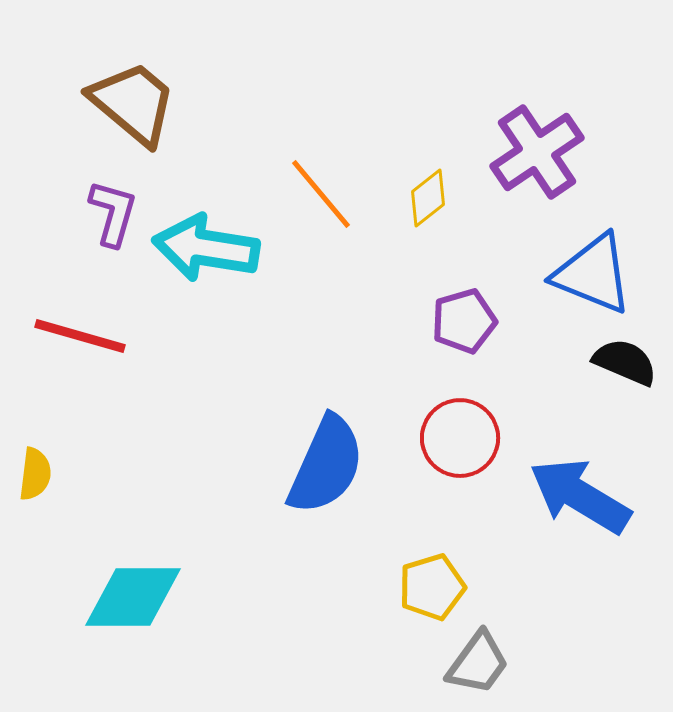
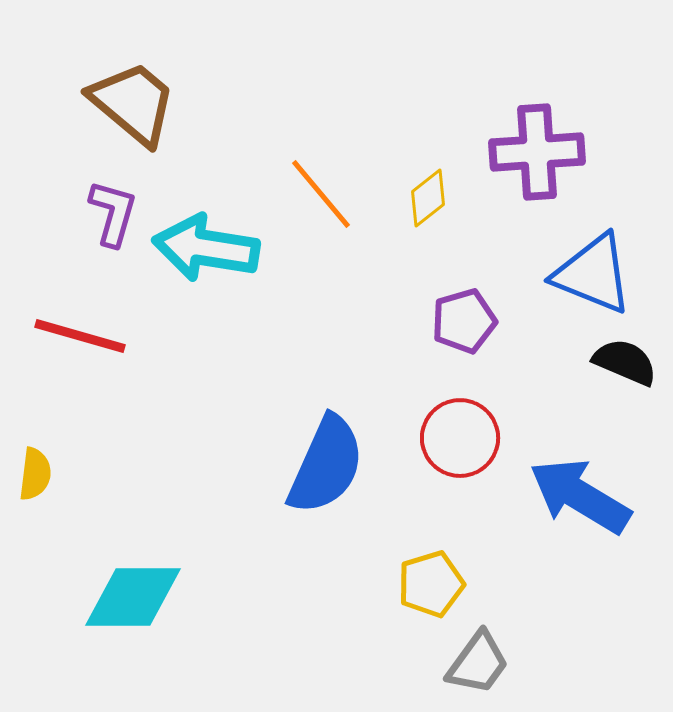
purple cross: rotated 30 degrees clockwise
yellow pentagon: moved 1 px left, 3 px up
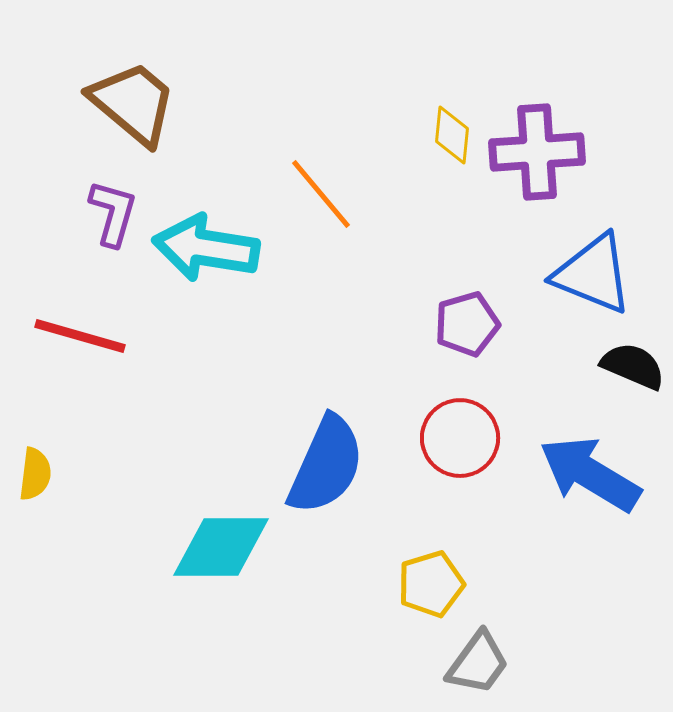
yellow diamond: moved 24 px right, 63 px up; rotated 46 degrees counterclockwise
purple pentagon: moved 3 px right, 3 px down
black semicircle: moved 8 px right, 4 px down
blue arrow: moved 10 px right, 22 px up
cyan diamond: moved 88 px right, 50 px up
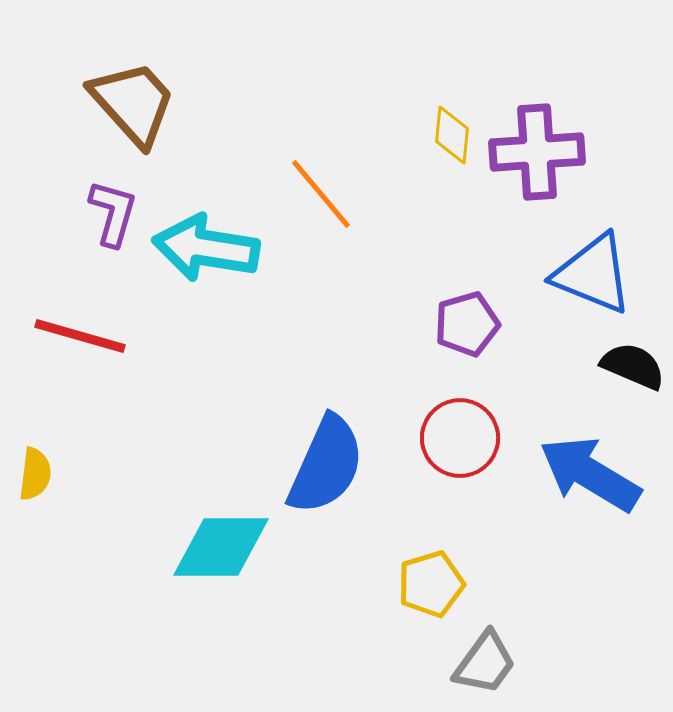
brown trapezoid: rotated 8 degrees clockwise
gray trapezoid: moved 7 px right
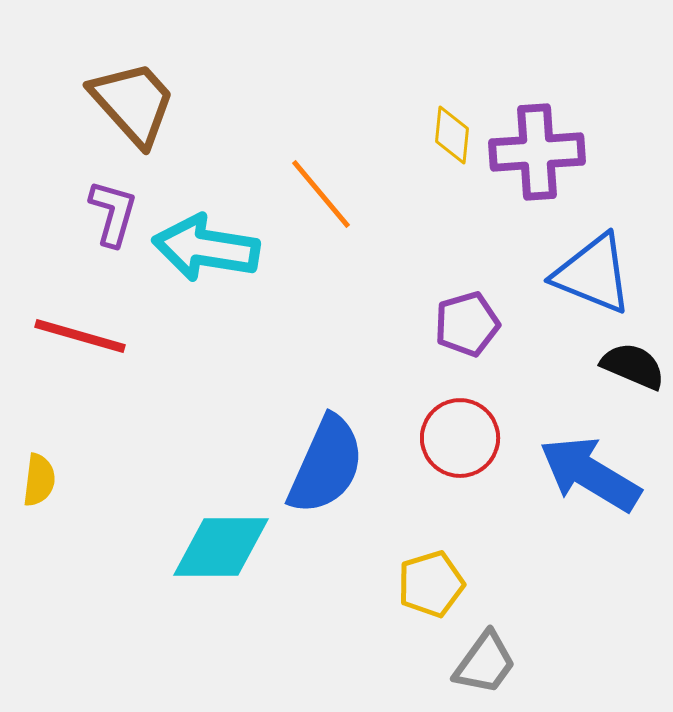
yellow semicircle: moved 4 px right, 6 px down
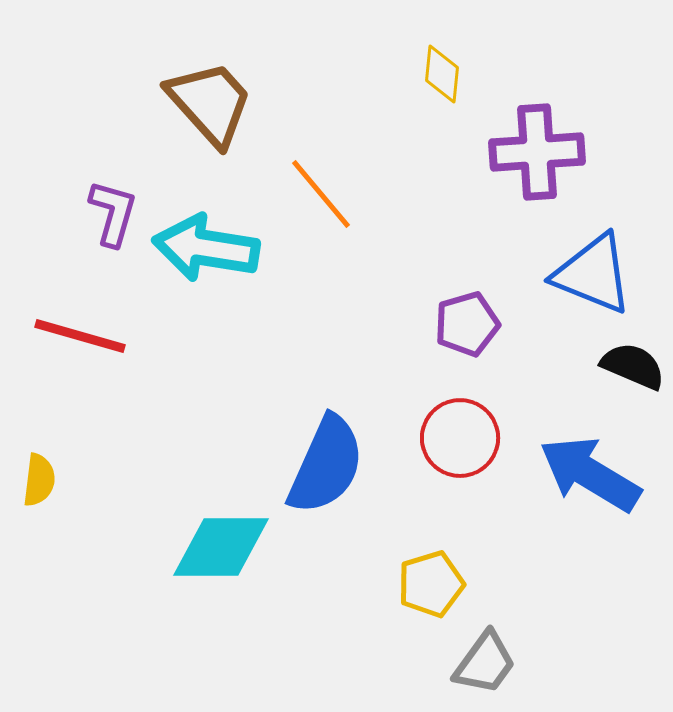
brown trapezoid: moved 77 px right
yellow diamond: moved 10 px left, 61 px up
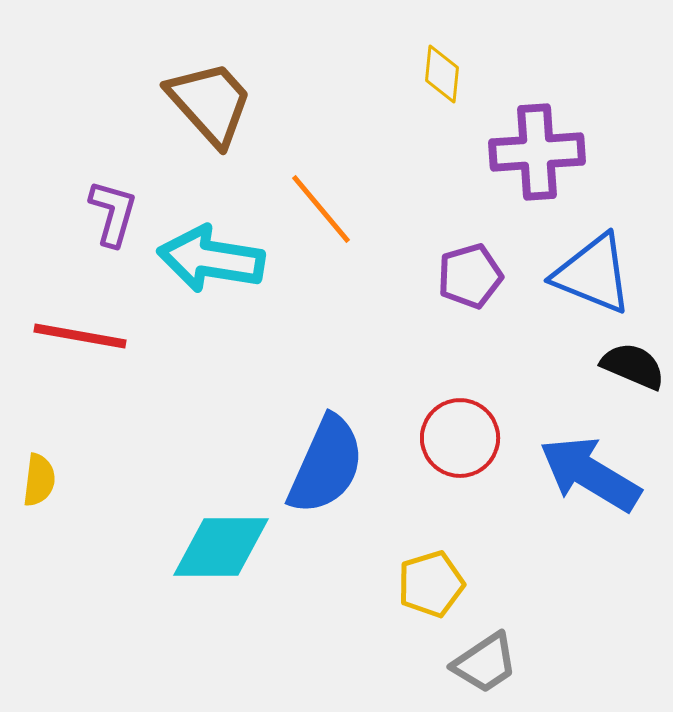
orange line: moved 15 px down
cyan arrow: moved 5 px right, 11 px down
purple pentagon: moved 3 px right, 48 px up
red line: rotated 6 degrees counterclockwise
gray trapezoid: rotated 20 degrees clockwise
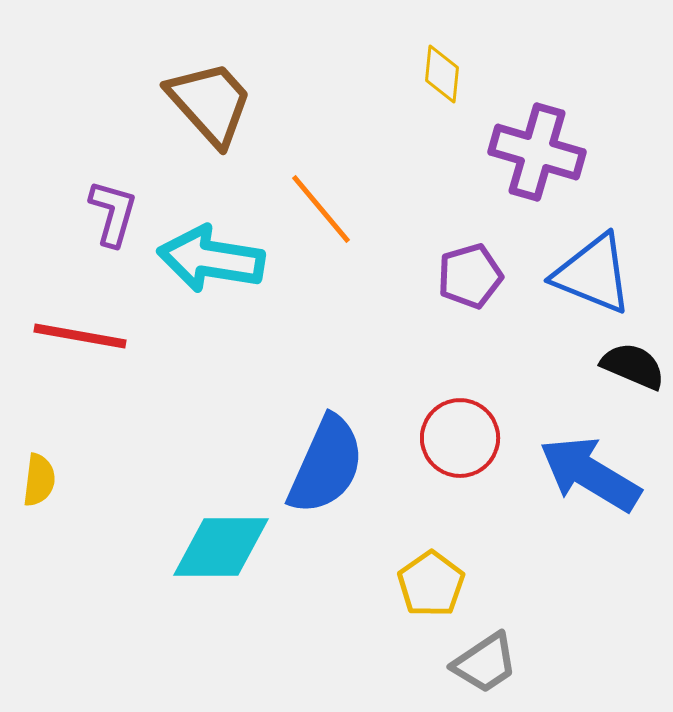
purple cross: rotated 20 degrees clockwise
yellow pentagon: rotated 18 degrees counterclockwise
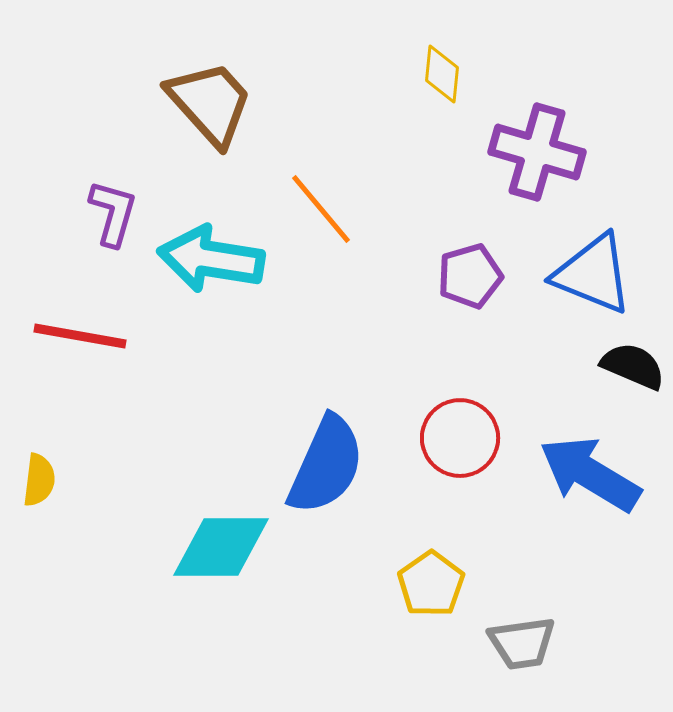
gray trapezoid: moved 37 px right, 20 px up; rotated 26 degrees clockwise
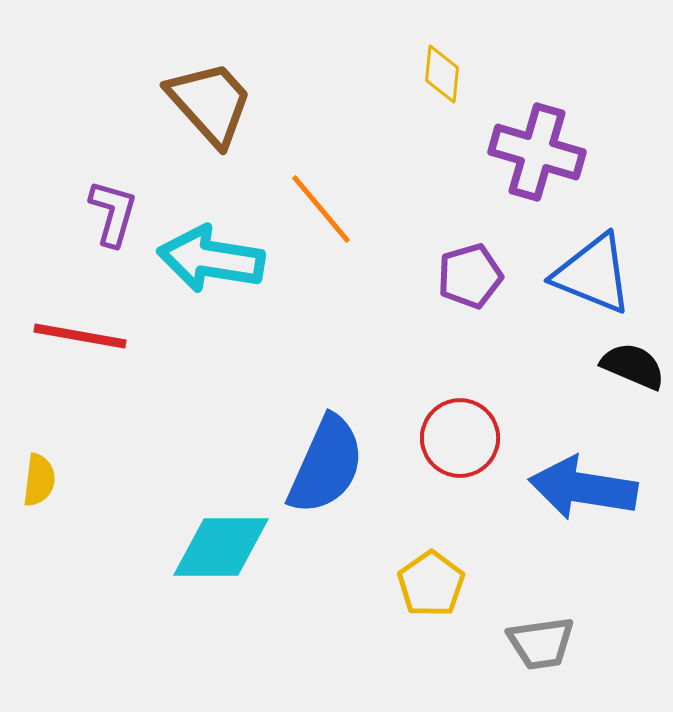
blue arrow: moved 7 px left, 14 px down; rotated 22 degrees counterclockwise
gray trapezoid: moved 19 px right
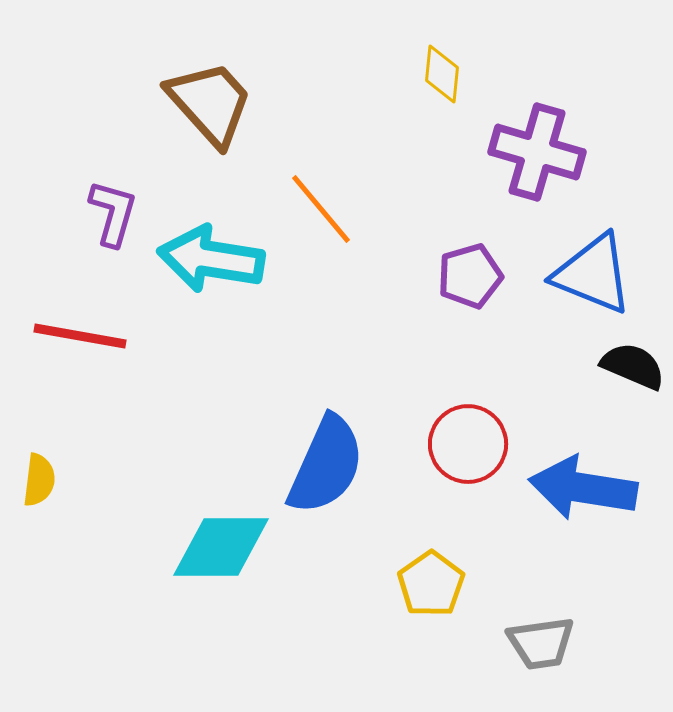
red circle: moved 8 px right, 6 px down
